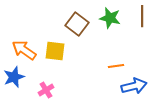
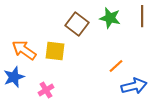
orange line: rotated 35 degrees counterclockwise
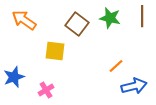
orange arrow: moved 30 px up
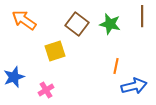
green star: moved 6 px down
yellow square: rotated 25 degrees counterclockwise
orange line: rotated 35 degrees counterclockwise
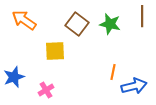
yellow square: rotated 15 degrees clockwise
orange line: moved 3 px left, 6 px down
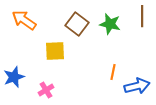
blue arrow: moved 3 px right
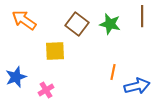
blue star: moved 2 px right
